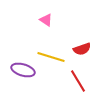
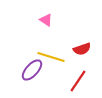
purple ellipse: moved 9 px right; rotated 65 degrees counterclockwise
red line: rotated 65 degrees clockwise
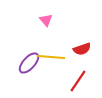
pink triangle: rotated 16 degrees clockwise
yellow line: rotated 12 degrees counterclockwise
purple ellipse: moved 3 px left, 7 px up
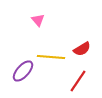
pink triangle: moved 8 px left
red semicircle: rotated 12 degrees counterclockwise
purple ellipse: moved 6 px left, 8 px down
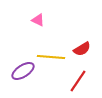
pink triangle: rotated 24 degrees counterclockwise
purple ellipse: rotated 15 degrees clockwise
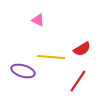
purple ellipse: rotated 50 degrees clockwise
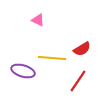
yellow line: moved 1 px right, 1 px down
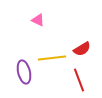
yellow line: rotated 12 degrees counterclockwise
purple ellipse: moved 1 px right, 1 px down; rotated 60 degrees clockwise
red line: moved 1 px right, 1 px up; rotated 55 degrees counterclockwise
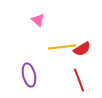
pink triangle: rotated 16 degrees clockwise
yellow line: moved 10 px right, 11 px up
purple ellipse: moved 5 px right, 3 px down
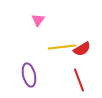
pink triangle: rotated 24 degrees clockwise
